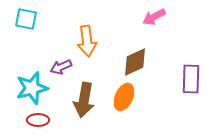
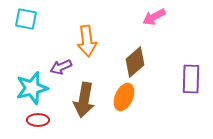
brown diamond: rotated 16 degrees counterclockwise
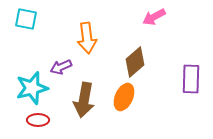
orange arrow: moved 3 px up
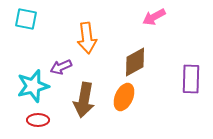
brown diamond: rotated 12 degrees clockwise
cyan star: moved 1 px right, 2 px up
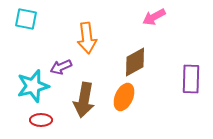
red ellipse: moved 3 px right
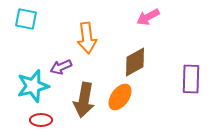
pink arrow: moved 6 px left
orange ellipse: moved 4 px left; rotated 12 degrees clockwise
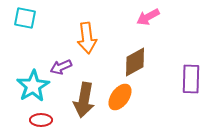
cyan square: moved 1 px left, 1 px up
cyan star: rotated 16 degrees counterclockwise
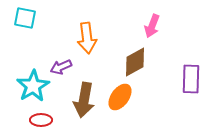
pink arrow: moved 4 px right, 9 px down; rotated 40 degrees counterclockwise
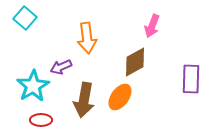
cyan square: rotated 30 degrees clockwise
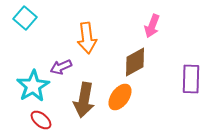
red ellipse: rotated 40 degrees clockwise
